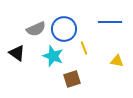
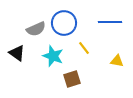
blue circle: moved 6 px up
yellow line: rotated 16 degrees counterclockwise
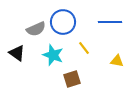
blue circle: moved 1 px left, 1 px up
cyan star: moved 1 px up
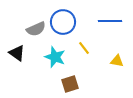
blue line: moved 1 px up
cyan star: moved 2 px right, 2 px down
brown square: moved 2 px left, 5 px down
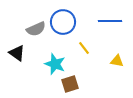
cyan star: moved 7 px down
